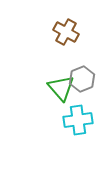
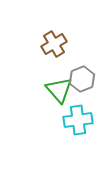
brown cross: moved 12 px left, 12 px down; rotated 30 degrees clockwise
green triangle: moved 2 px left, 2 px down
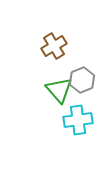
brown cross: moved 2 px down
gray hexagon: moved 1 px down
